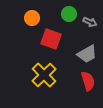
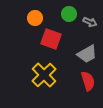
orange circle: moved 3 px right
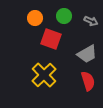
green circle: moved 5 px left, 2 px down
gray arrow: moved 1 px right, 1 px up
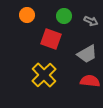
orange circle: moved 8 px left, 3 px up
red semicircle: moved 2 px right; rotated 66 degrees counterclockwise
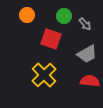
gray arrow: moved 6 px left, 3 px down; rotated 24 degrees clockwise
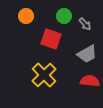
orange circle: moved 1 px left, 1 px down
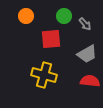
red square: rotated 25 degrees counterclockwise
yellow cross: rotated 30 degrees counterclockwise
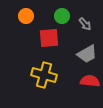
green circle: moved 2 px left
red square: moved 2 px left, 1 px up
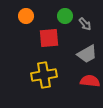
green circle: moved 3 px right
yellow cross: rotated 25 degrees counterclockwise
